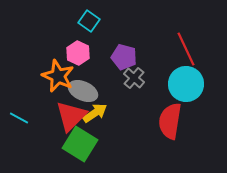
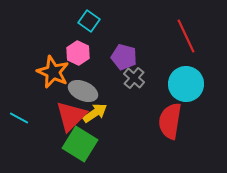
red line: moved 13 px up
orange star: moved 5 px left, 4 px up
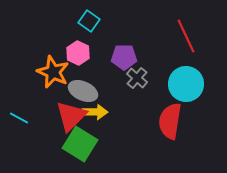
purple pentagon: rotated 15 degrees counterclockwise
gray cross: moved 3 px right
yellow arrow: moved 1 px up; rotated 35 degrees clockwise
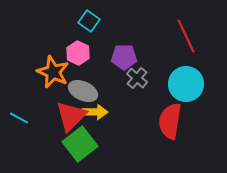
green square: rotated 20 degrees clockwise
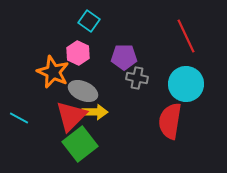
gray cross: rotated 30 degrees counterclockwise
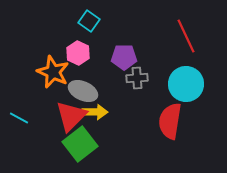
gray cross: rotated 15 degrees counterclockwise
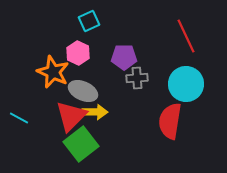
cyan square: rotated 30 degrees clockwise
green square: moved 1 px right
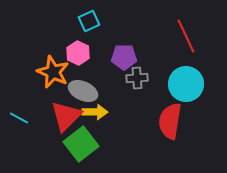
red triangle: moved 5 px left
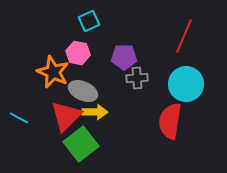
red line: moved 2 px left; rotated 48 degrees clockwise
pink hexagon: rotated 15 degrees counterclockwise
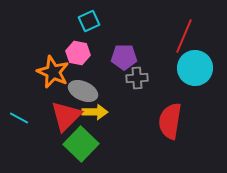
cyan circle: moved 9 px right, 16 px up
green square: rotated 8 degrees counterclockwise
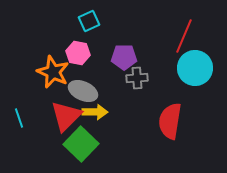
cyan line: rotated 42 degrees clockwise
